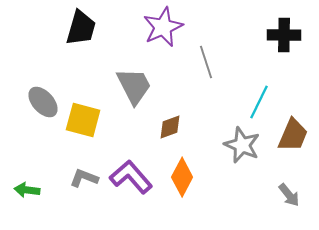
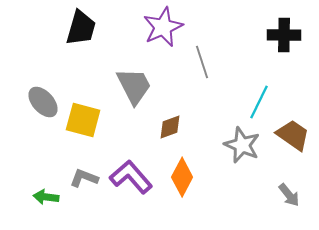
gray line: moved 4 px left
brown trapezoid: rotated 78 degrees counterclockwise
green arrow: moved 19 px right, 7 px down
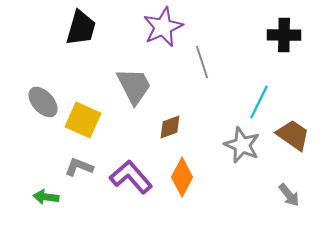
yellow square: rotated 9 degrees clockwise
gray L-shape: moved 5 px left, 11 px up
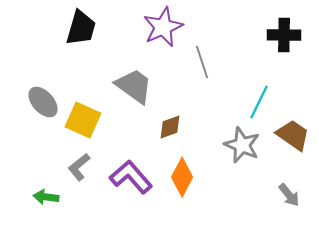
gray trapezoid: rotated 27 degrees counterclockwise
gray L-shape: rotated 60 degrees counterclockwise
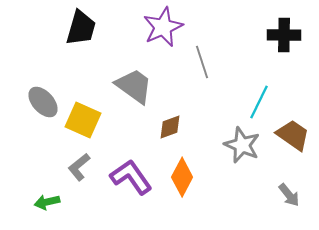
purple L-shape: rotated 6 degrees clockwise
green arrow: moved 1 px right, 5 px down; rotated 20 degrees counterclockwise
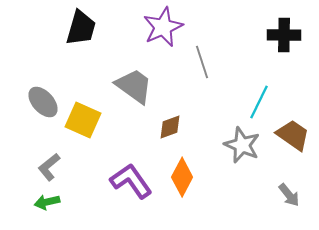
gray L-shape: moved 30 px left
purple L-shape: moved 4 px down
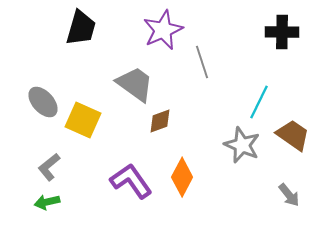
purple star: moved 3 px down
black cross: moved 2 px left, 3 px up
gray trapezoid: moved 1 px right, 2 px up
brown diamond: moved 10 px left, 6 px up
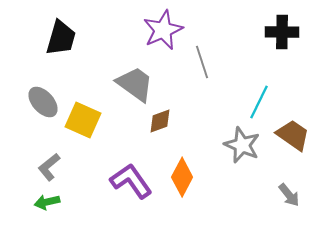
black trapezoid: moved 20 px left, 10 px down
